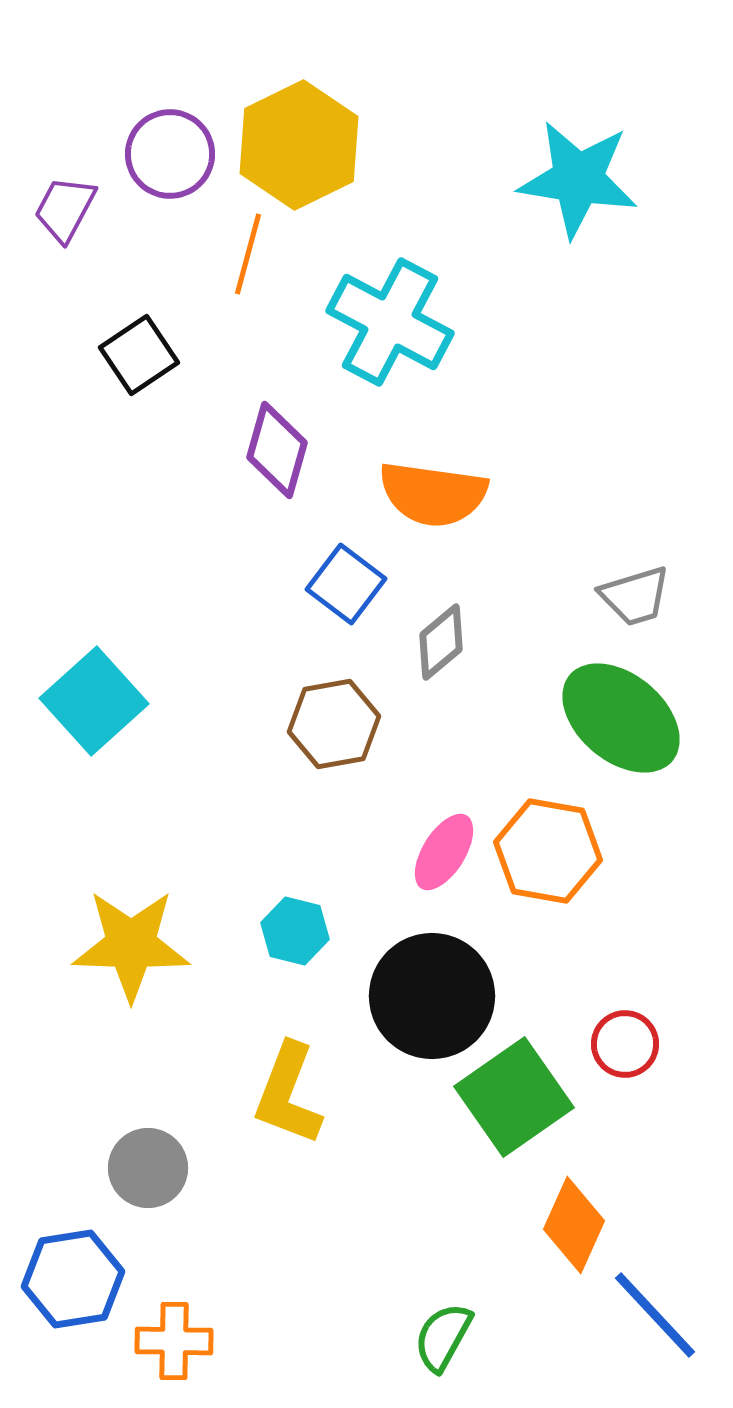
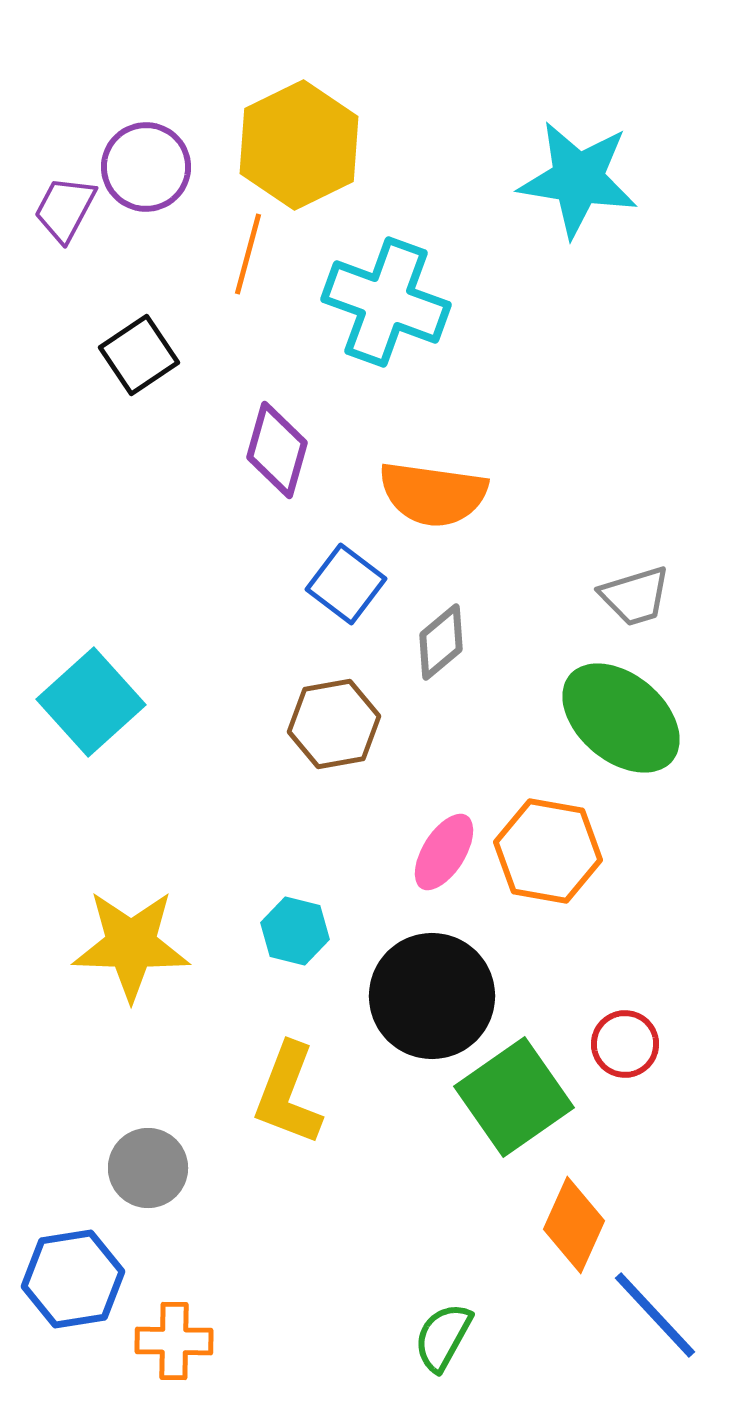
purple circle: moved 24 px left, 13 px down
cyan cross: moved 4 px left, 20 px up; rotated 8 degrees counterclockwise
cyan square: moved 3 px left, 1 px down
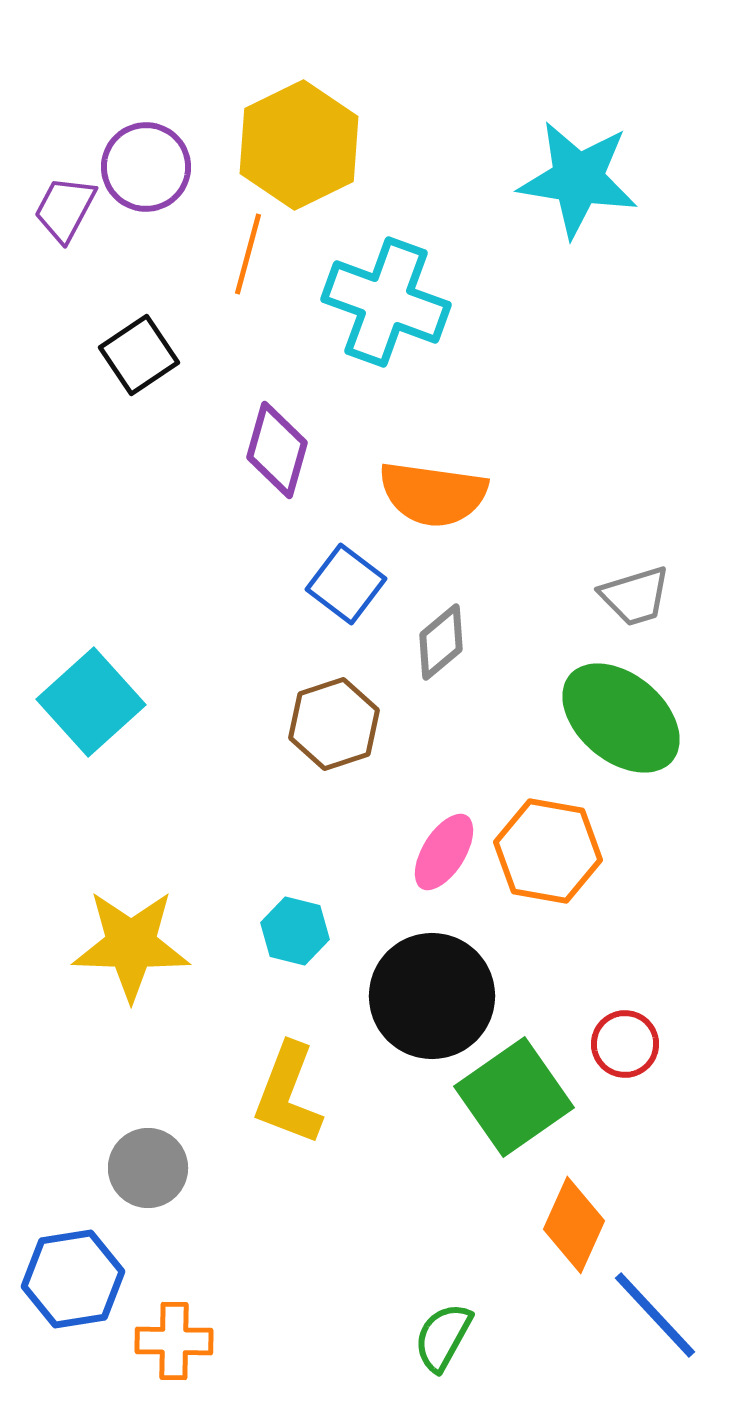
brown hexagon: rotated 8 degrees counterclockwise
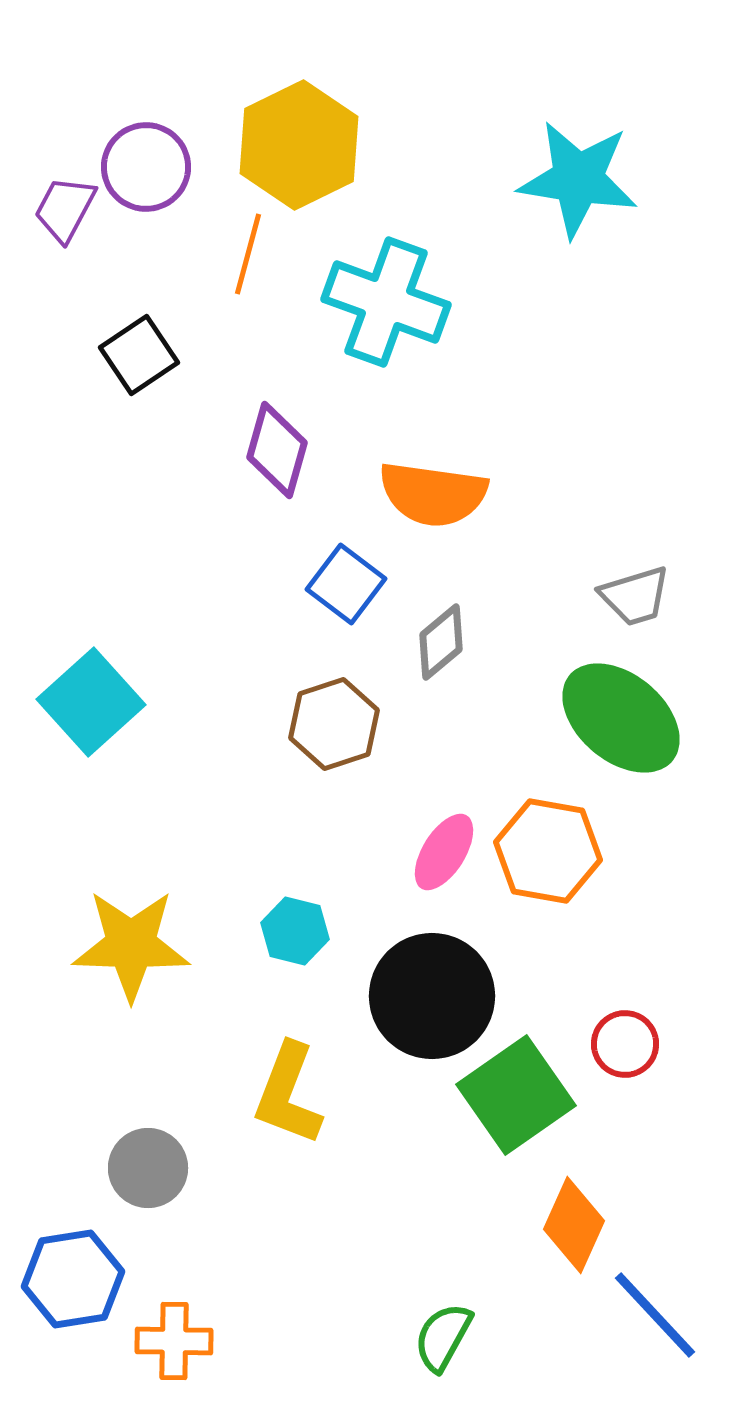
green square: moved 2 px right, 2 px up
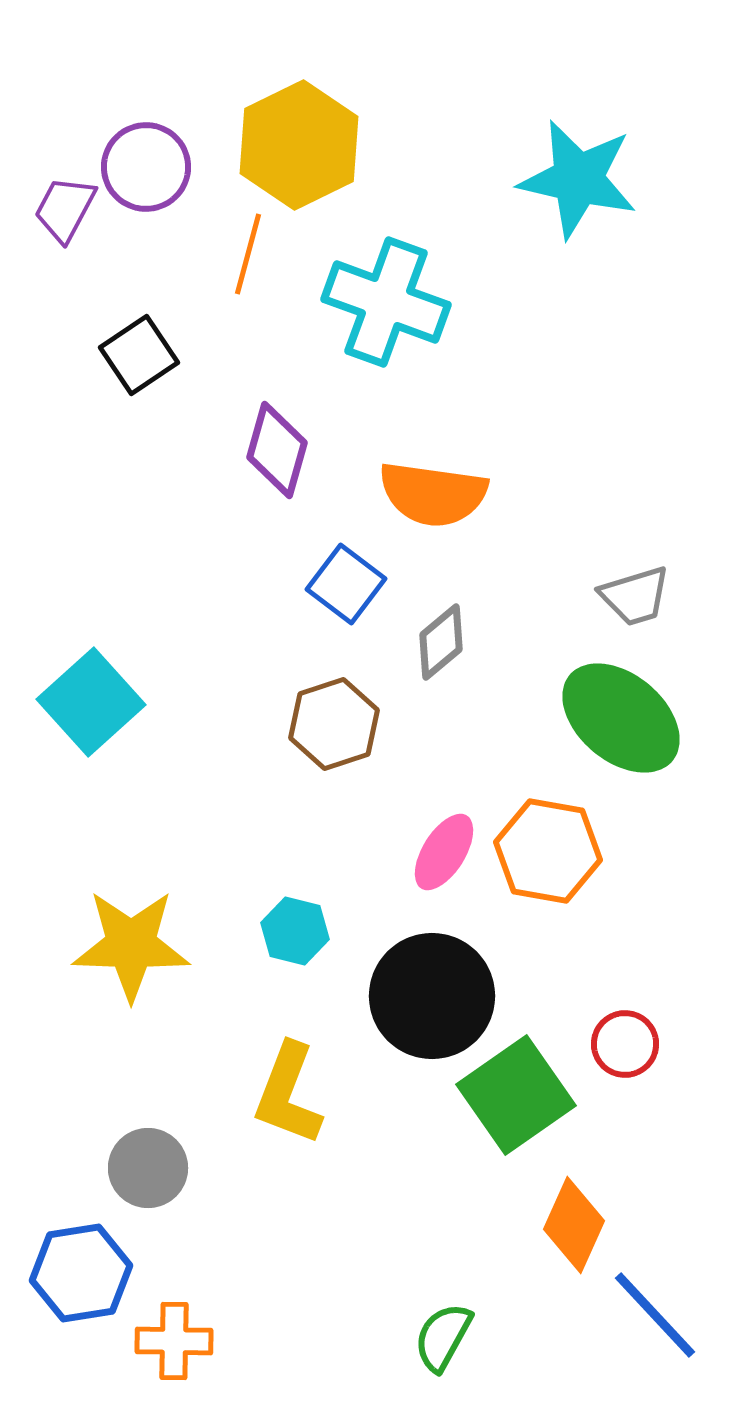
cyan star: rotated 4 degrees clockwise
blue hexagon: moved 8 px right, 6 px up
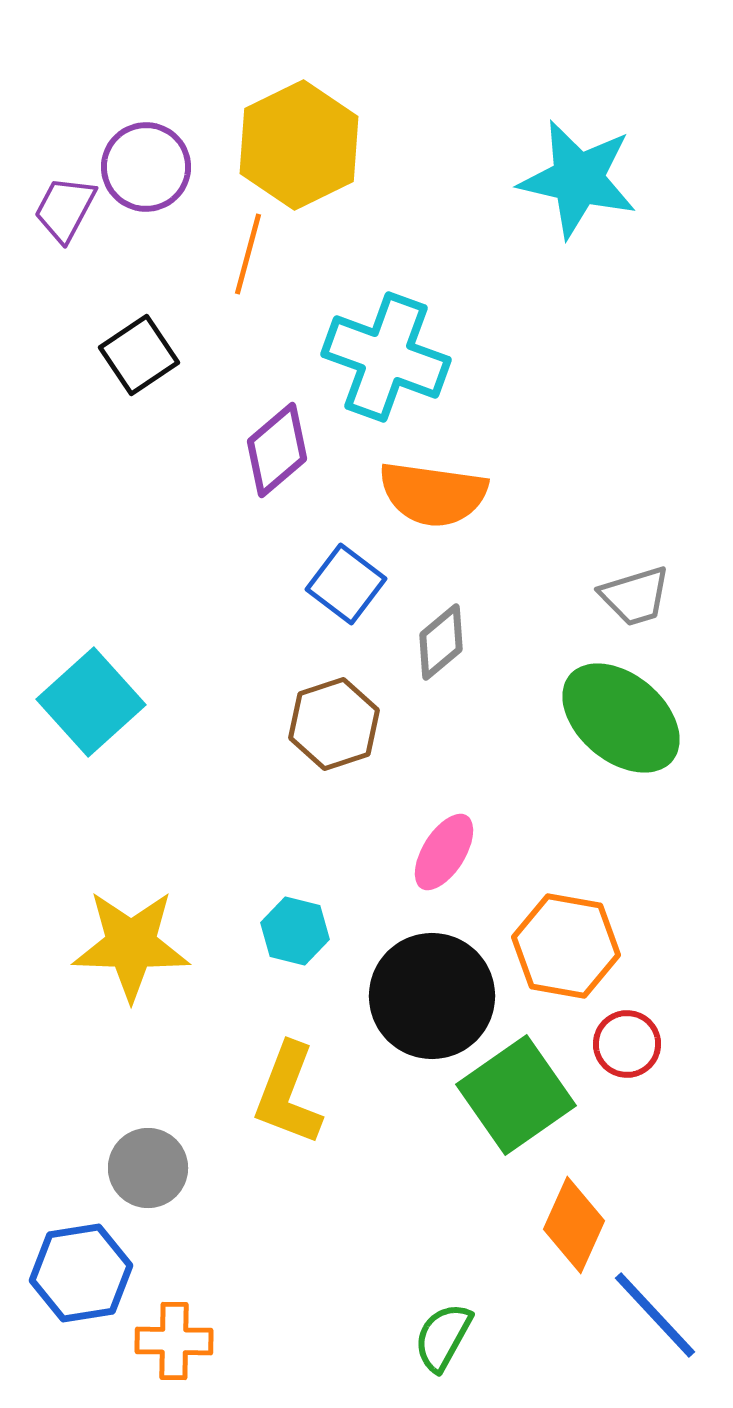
cyan cross: moved 55 px down
purple diamond: rotated 34 degrees clockwise
orange hexagon: moved 18 px right, 95 px down
red circle: moved 2 px right
